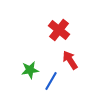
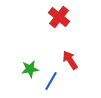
red cross: moved 13 px up
green star: moved 1 px up
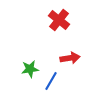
red cross: moved 3 px down
red arrow: moved 2 px up; rotated 114 degrees clockwise
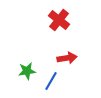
red arrow: moved 3 px left
green star: moved 3 px left, 2 px down
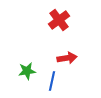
red cross: rotated 15 degrees clockwise
blue line: moved 1 px right; rotated 18 degrees counterclockwise
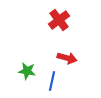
red arrow: rotated 24 degrees clockwise
green star: rotated 18 degrees clockwise
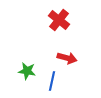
red cross: rotated 15 degrees counterclockwise
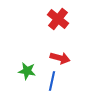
red cross: moved 1 px left, 1 px up
red arrow: moved 7 px left
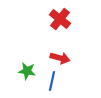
red cross: moved 2 px right
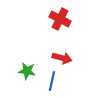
red cross: rotated 10 degrees counterclockwise
red arrow: moved 2 px right
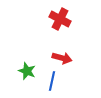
green star: rotated 12 degrees clockwise
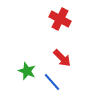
red arrow: rotated 30 degrees clockwise
blue line: moved 1 px down; rotated 54 degrees counterclockwise
